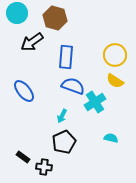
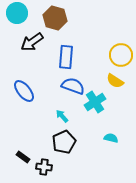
yellow circle: moved 6 px right
cyan arrow: rotated 112 degrees clockwise
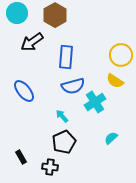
brown hexagon: moved 3 px up; rotated 15 degrees clockwise
blue semicircle: rotated 145 degrees clockwise
cyan semicircle: rotated 56 degrees counterclockwise
black rectangle: moved 2 px left; rotated 24 degrees clockwise
black cross: moved 6 px right
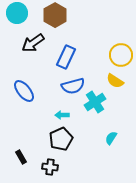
black arrow: moved 1 px right, 1 px down
blue rectangle: rotated 20 degrees clockwise
cyan arrow: moved 1 px up; rotated 48 degrees counterclockwise
cyan semicircle: rotated 16 degrees counterclockwise
black pentagon: moved 3 px left, 3 px up
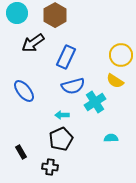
cyan semicircle: rotated 56 degrees clockwise
black rectangle: moved 5 px up
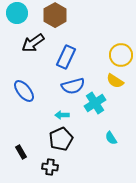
cyan cross: moved 1 px down
cyan semicircle: rotated 120 degrees counterclockwise
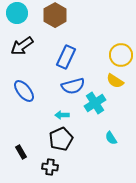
black arrow: moved 11 px left, 3 px down
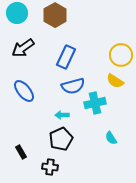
black arrow: moved 1 px right, 2 px down
cyan cross: rotated 20 degrees clockwise
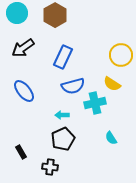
blue rectangle: moved 3 px left
yellow semicircle: moved 3 px left, 3 px down
black pentagon: moved 2 px right
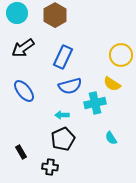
blue semicircle: moved 3 px left
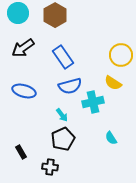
cyan circle: moved 1 px right
blue rectangle: rotated 60 degrees counterclockwise
yellow semicircle: moved 1 px right, 1 px up
blue ellipse: rotated 35 degrees counterclockwise
cyan cross: moved 2 px left, 1 px up
cyan arrow: rotated 128 degrees counterclockwise
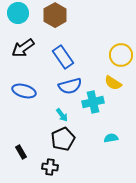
cyan semicircle: rotated 112 degrees clockwise
